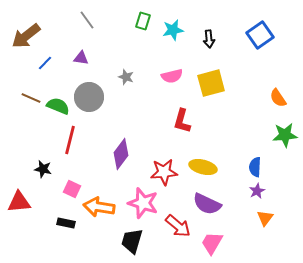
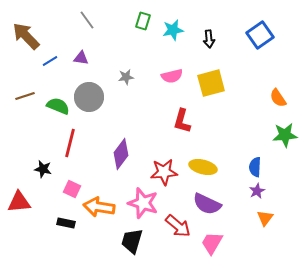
brown arrow: rotated 84 degrees clockwise
blue line: moved 5 px right, 2 px up; rotated 14 degrees clockwise
gray star: rotated 28 degrees counterclockwise
brown line: moved 6 px left, 2 px up; rotated 42 degrees counterclockwise
red line: moved 3 px down
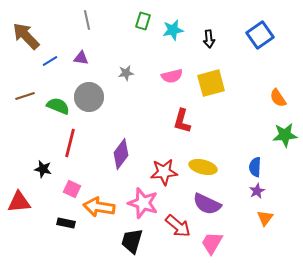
gray line: rotated 24 degrees clockwise
gray star: moved 4 px up
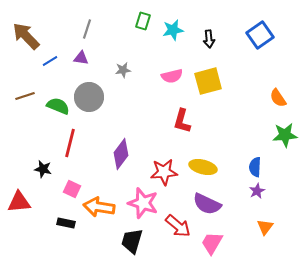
gray line: moved 9 px down; rotated 30 degrees clockwise
gray star: moved 3 px left, 3 px up
yellow square: moved 3 px left, 2 px up
orange triangle: moved 9 px down
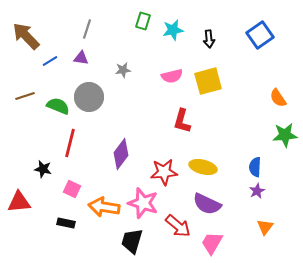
orange arrow: moved 5 px right
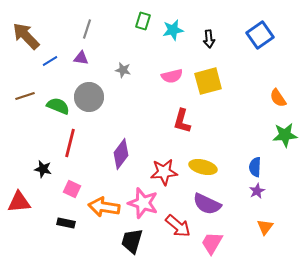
gray star: rotated 21 degrees clockwise
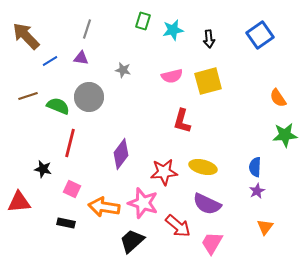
brown line: moved 3 px right
black trapezoid: rotated 32 degrees clockwise
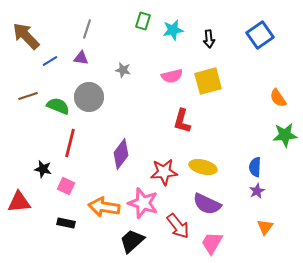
pink square: moved 6 px left, 3 px up
red arrow: rotated 12 degrees clockwise
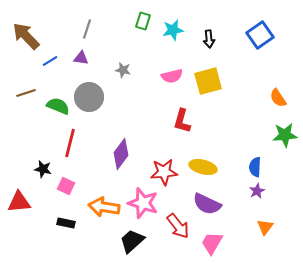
brown line: moved 2 px left, 3 px up
